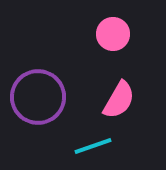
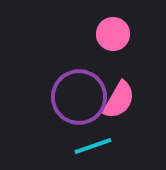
purple circle: moved 41 px right
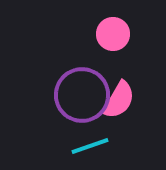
purple circle: moved 3 px right, 2 px up
cyan line: moved 3 px left
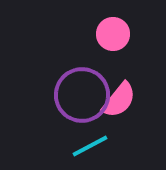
pink semicircle: rotated 9 degrees clockwise
cyan line: rotated 9 degrees counterclockwise
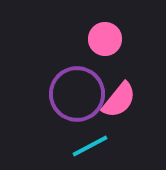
pink circle: moved 8 px left, 5 px down
purple circle: moved 5 px left, 1 px up
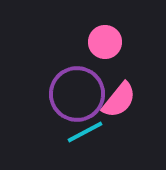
pink circle: moved 3 px down
cyan line: moved 5 px left, 14 px up
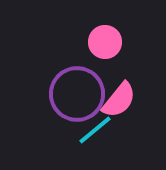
cyan line: moved 10 px right, 2 px up; rotated 12 degrees counterclockwise
